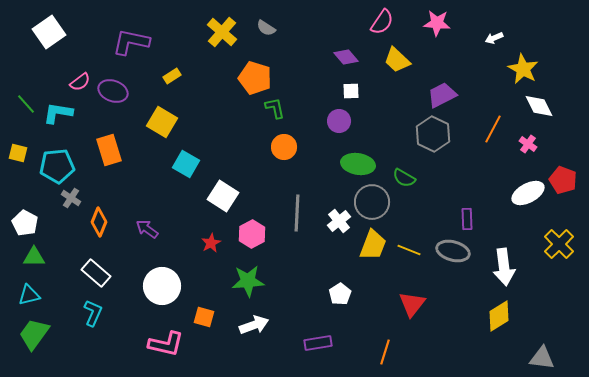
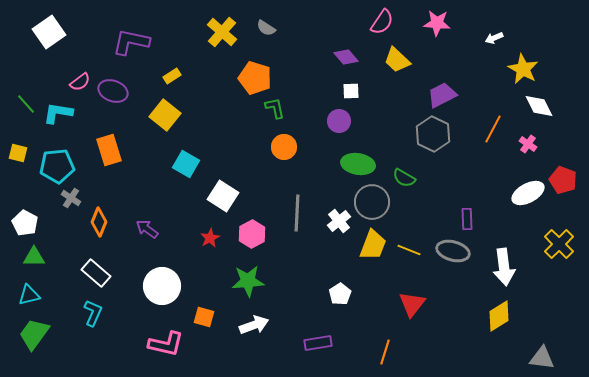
yellow square at (162, 122): moved 3 px right, 7 px up; rotated 8 degrees clockwise
red star at (211, 243): moved 1 px left, 5 px up
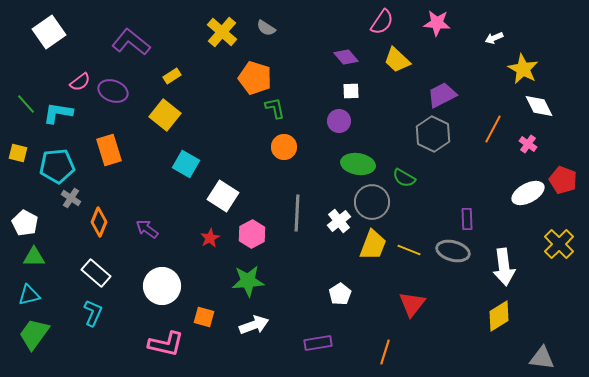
purple L-shape at (131, 42): rotated 27 degrees clockwise
